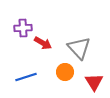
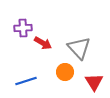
blue line: moved 4 px down
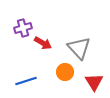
purple cross: rotated 12 degrees counterclockwise
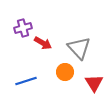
red triangle: moved 1 px down
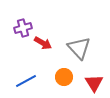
orange circle: moved 1 px left, 5 px down
blue line: rotated 10 degrees counterclockwise
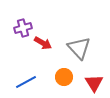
blue line: moved 1 px down
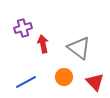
red arrow: moved 1 px down; rotated 132 degrees counterclockwise
gray triangle: rotated 10 degrees counterclockwise
red triangle: moved 1 px right, 1 px up; rotated 12 degrees counterclockwise
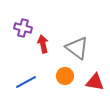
purple cross: rotated 30 degrees clockwise
gray triangle: moved 2 px left
orange circle: moved 1 px right, 1 px up
red triangle: rotated 36 degrees counterclockwise
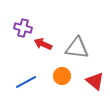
red arrow: rotated 54 degrees counterclockwise
gray triangle: rotated 30 degrees counterclockwise
orange circle: moved 3 px left
red triangle: moved 1 px up; rotated 30 degrees clockwise
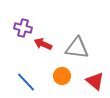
blue line: rotated 75 degrees clockwise
